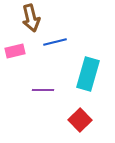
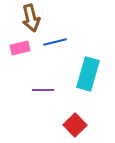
pink rectangle: moved 5 px right, 3 px up
red square: moved 5 px left, 5 px down
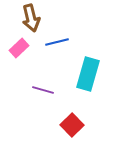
blue line: moved 2 px right
pink rectangle: moved 1 px left; rotated 30 degrees counterclockwise
purple line: rotated 15 degrees clockwise
red square: moved 3 px left
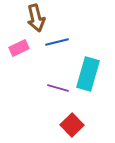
brown arrow: moved 5 px right
pink rectangle: rotated 18 degrees clockwise
purple line: moved 15 px right, 2 px up
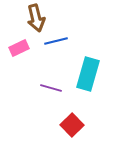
blue line: moved 1 px left, 1 px up
purple line: moved 7 px left
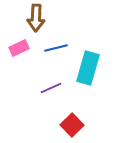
brown arrow: rotated 16 degrees clockwise
blue line: moved 7 px down
cyan rectangle: moved 6 px up
purple line: rotated 40 degrees counterclockwise
